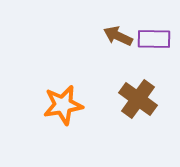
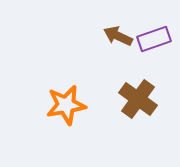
purple rectangle: rotated 20 degrees counterclockwise
orange star: moved 3 px right
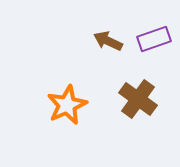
brown arrow: moved 10 px left, 5 px down
orange star: moved 1 px right; rotated 15 degrees counterclockwise
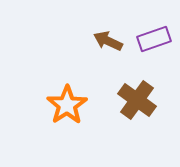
brown cross: moved 1 px left, 1 px down
orange star: rotated 9 degrees counterclockwise
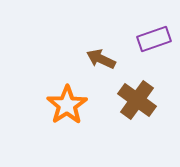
brown arrow: moved 7 px left, 18 px down
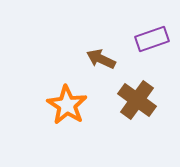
purple rectangle: moved 2 px left
orange star: rotated 6 degrees counterclockwise
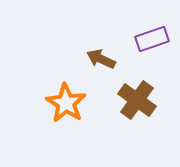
orange star: moved 1 px left, 2 px up
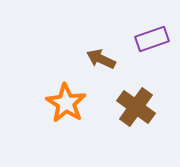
brown cross: moved 1 px left, 7 px down
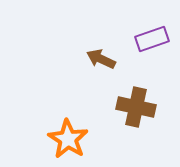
orange star: moved 2 px right, 36 px down
brown cross: rotated 24 degrees counterclockwise
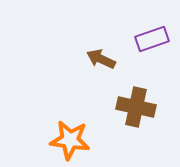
orange star: moved 2 px right, 1 px down; rotated 24 degrees counterclockwise
